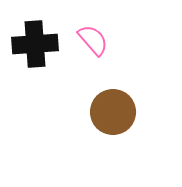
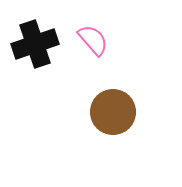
black cross: rotated 15 degrees counterclockwise
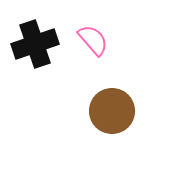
brown circle: moved 1 px left, 1 px up
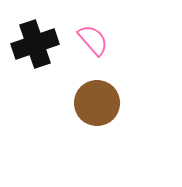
brown circle: moved 15 px left, 8 px up
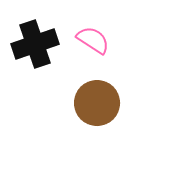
pink semicircle: rotated 16 degrees counterclockwise
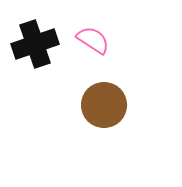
brown circle: moved 7 px right, 2 px down
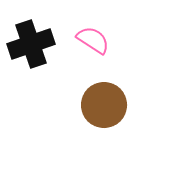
black cross: moved 4 px left
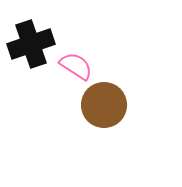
pink semicircle: moved 17 px left, 26 px down
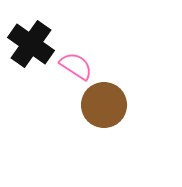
black cross: rotated 36 degrees counterclockwise
